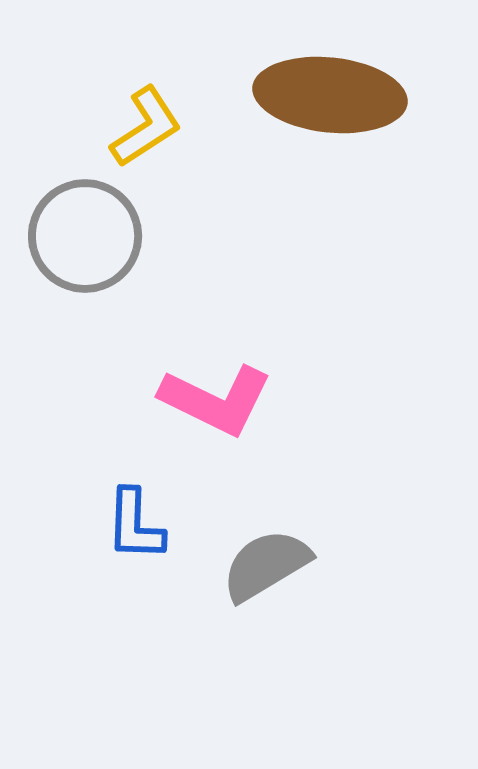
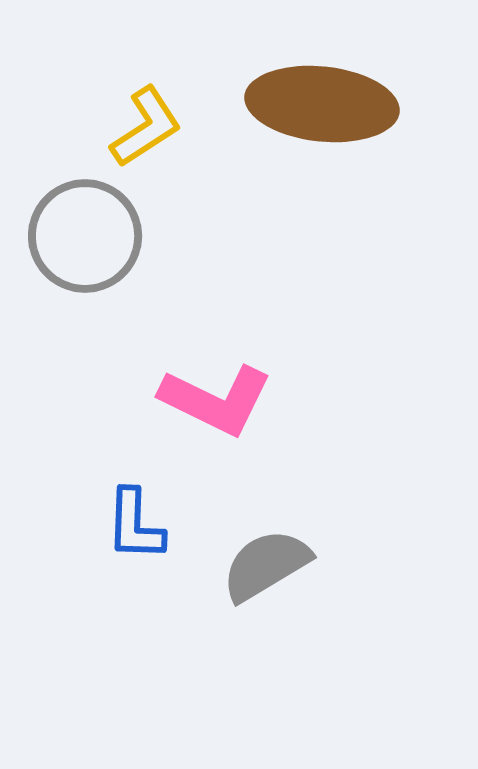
brown ellipse: moved 8 px left, 9 px down
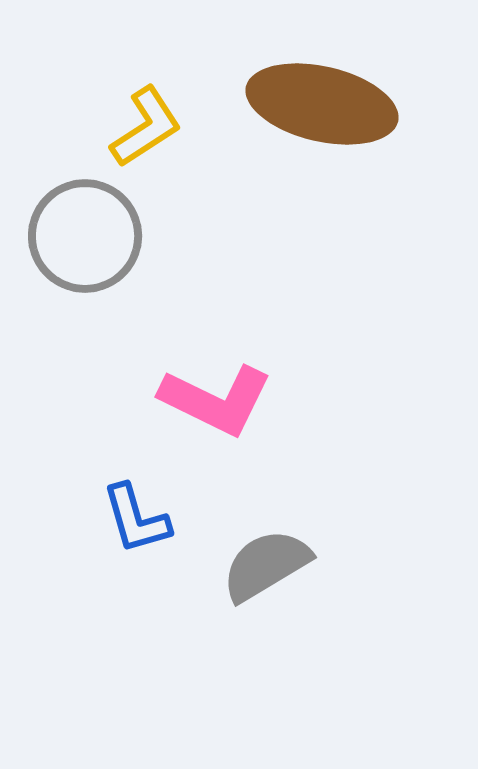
brown ellipse: rotated 7 degrees clockwise
blue L-shape: moved 1 px right, 6 px up; rotated 18 degrees counterclockwise
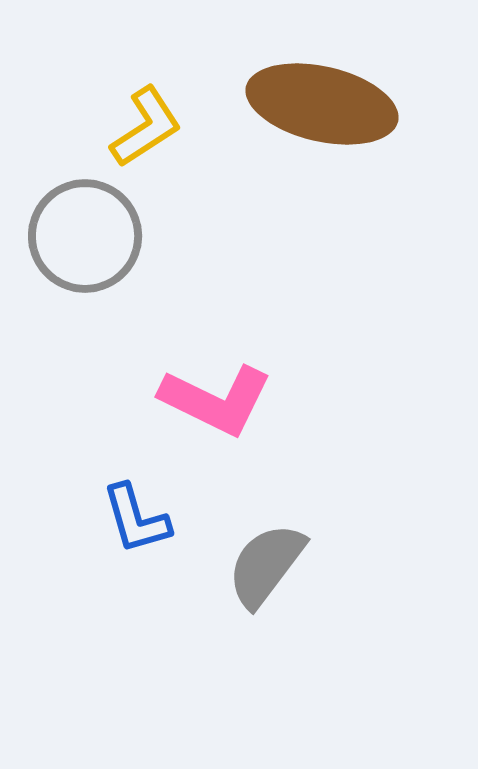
gray semicircle: rotated 22 degrees counterclockwise
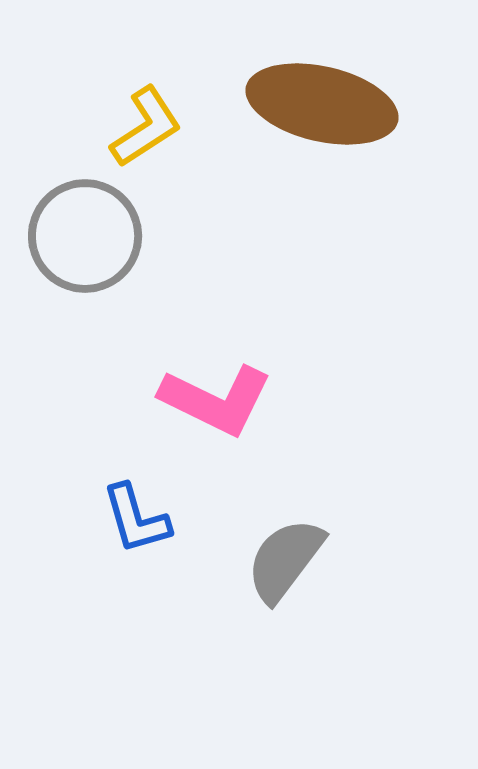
gray semicircle: moved 19 px right, 5 px up
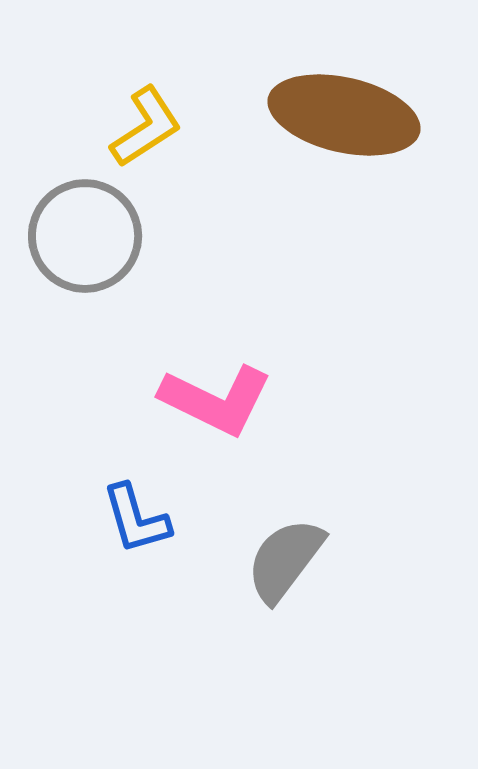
brown ellipse: moved 22 px right, 11 px down
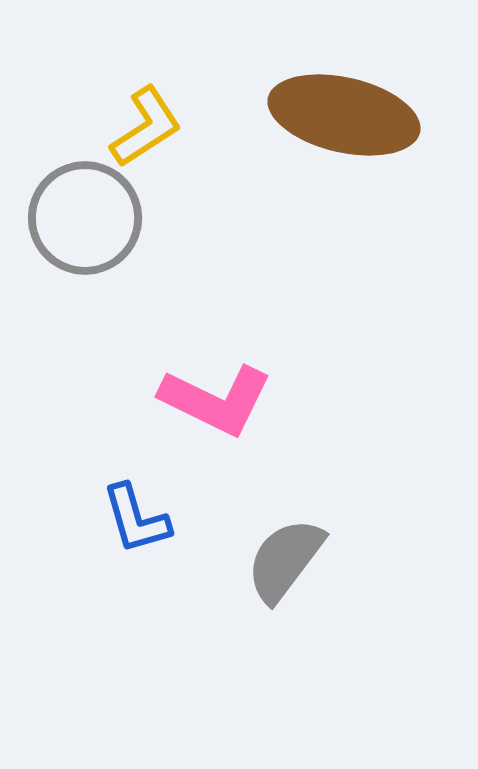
gray circle: moved 18 px up
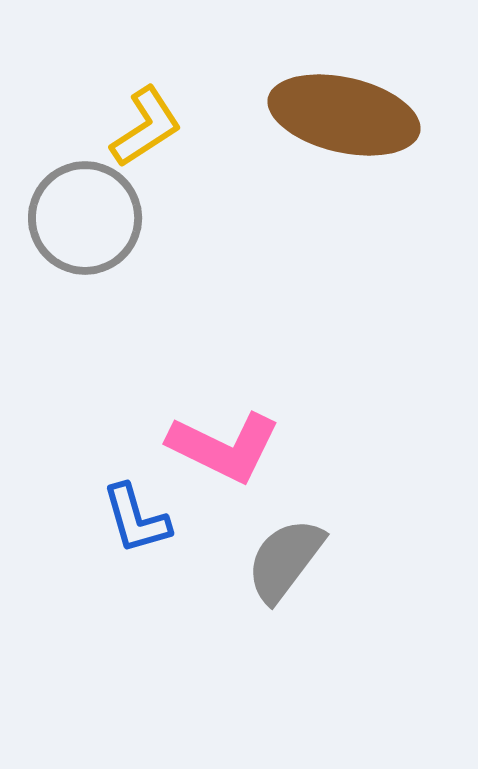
pink L-shape: moved 8 px right, 47 px down
